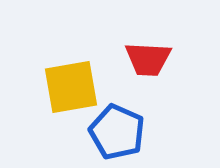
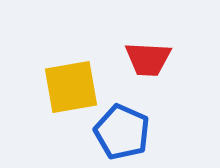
blue pentagon: moved 5 px right
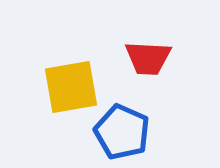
red trapezoid: moved 1 px up
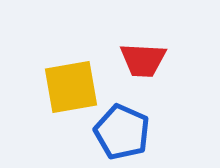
red trapezoid: moved 5 px left, 2 px down
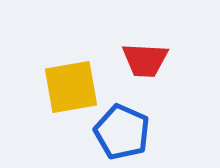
red trapezoid: moved 2 px right
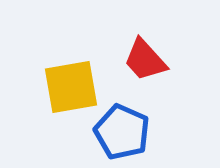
red trapezoid: rotated 45 degrees clockwise
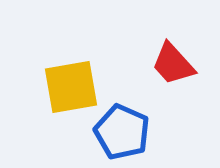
red trapezoid: moved 28 px right, 4 px down
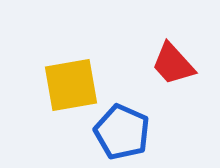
yellow square: moved 2 px up
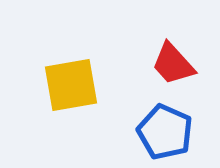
blue pentagon: moved 43 px right
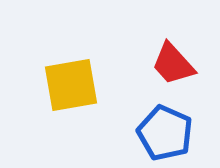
blue pentagon: moved 1 px down
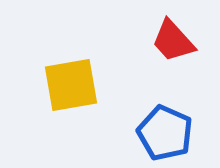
red trapezoid: moved 23 px up
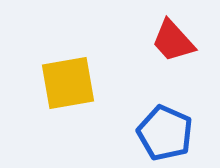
yellow square: moved 3 px left, 2 px up
